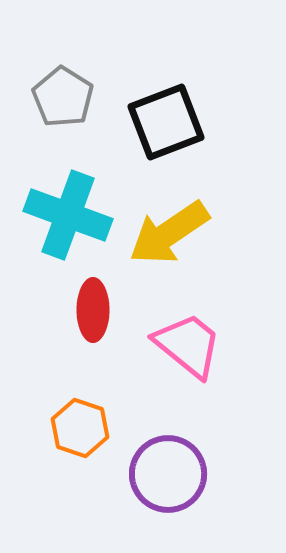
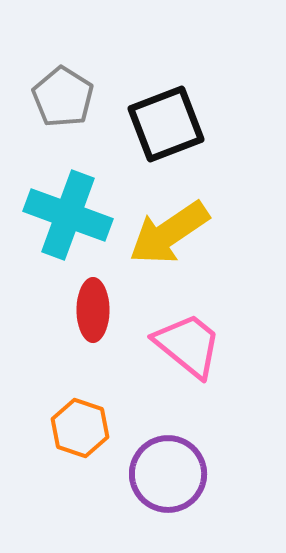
black square: moved 2 px down
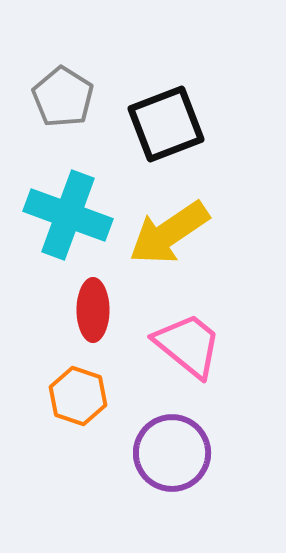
orange hexagon: moved 2 px left, 32 px up
purple circle: moved 4 px right, 21 px up
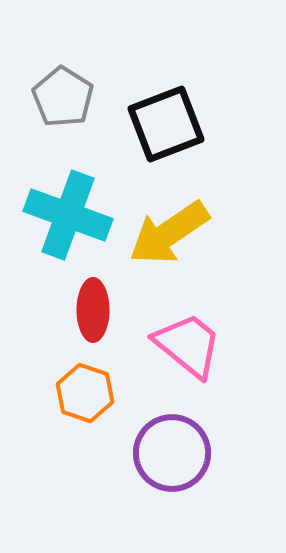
orange hexagon: moved 7 px right, 3 px up
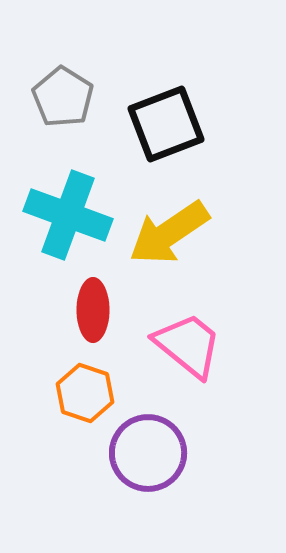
purple circle: moved 24 px left
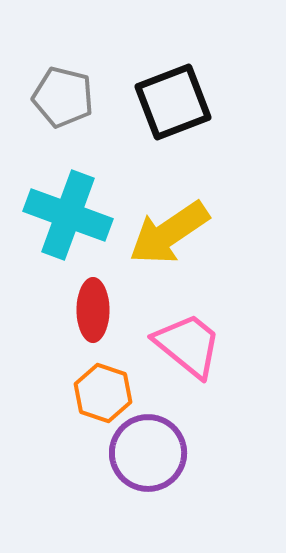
gray pentagon: rotated 18 degrees counterclockwise
black square: moved 7 px right, 22 px up
orange hexagon: moved 18 px right
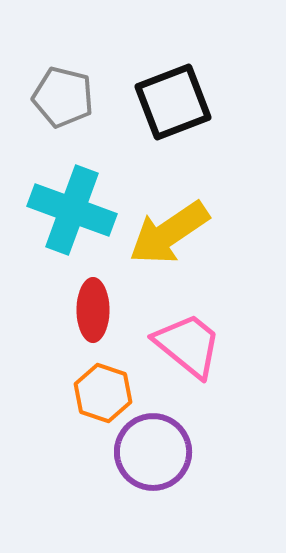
cyan cross: moved 4 px right, 5 px up
purple circle: moved 5 px right, 1 px up
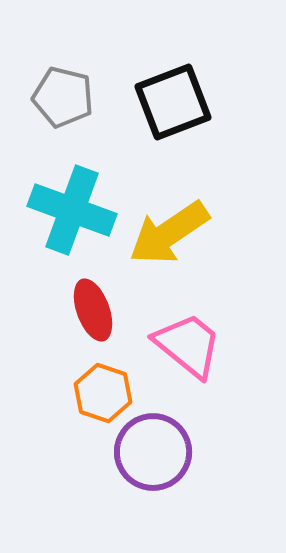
red ellipse: rotated 20 degrees counterclockwise
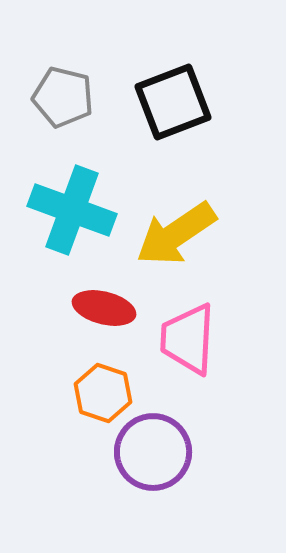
yellow arrow: moved 7 px right, 1 px down
red ellipse: moved 11 px right, 2 px up; rotated 56 degrees counterclockwise
pink trapezoid: moved 6 px up; rotated 126 degrees counterclockwise
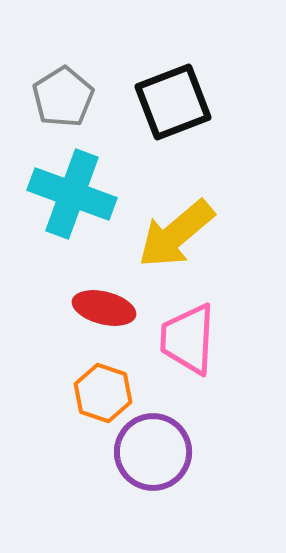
gray pentagon: rotated 26 degrees clockwise
cyan cross: moved 16 px up
yellow arrow: rotated 6 degrees counterclockwise
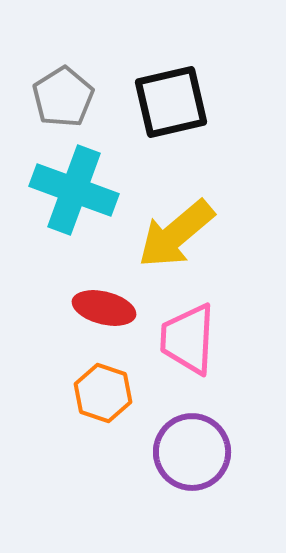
black square: moved 2 px left; rotated 8 degrees clockwise
cyan cross: moved 2 px right, 4 px up
purple circle: moved 39 px right
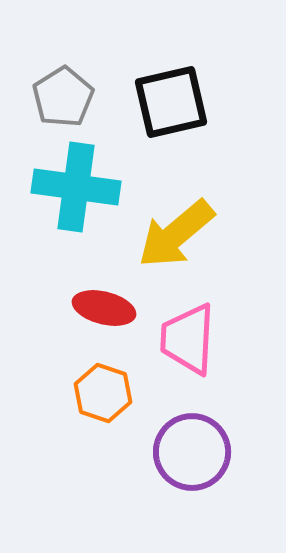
cyan cross: moved 2 px right, 3 px up; rotated 12 degrees counterclockwise
